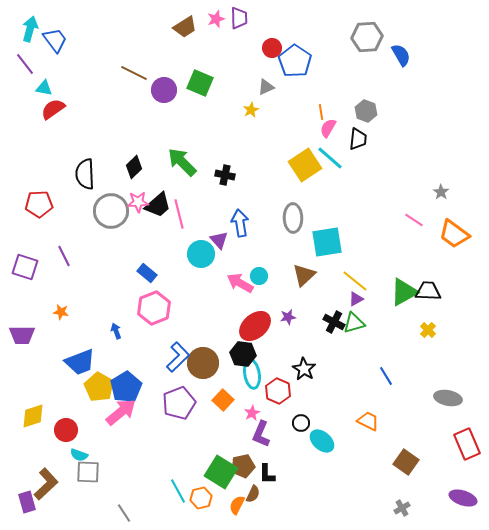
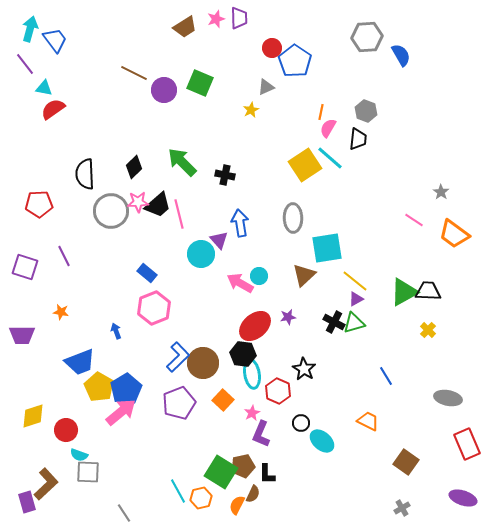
orange line at (321, 112): rotated 21 degrees clockwise
cyan square at (327, 242): moved 6 px down
blue pentagon at (126, 387): moved 2 px down
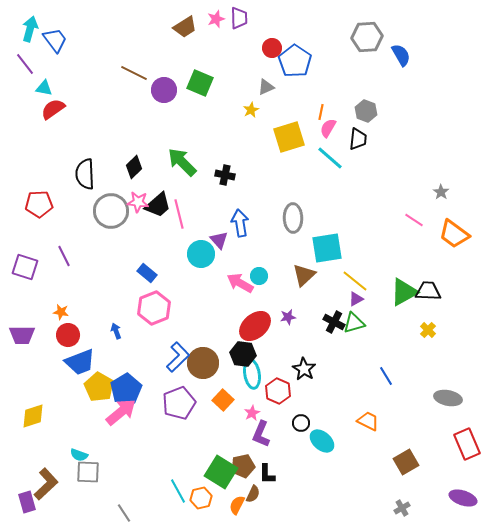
yellow square at (305, 165): moved 16 px left, 28 px up; rotated 16 degrees clockwise
pink star at (138, 202): rotated 10 degrees clockwise
red circle at (66, 430): moved 2 px right, 95 px up
brown square at (406, 462): rotated 25 degrees clockwise
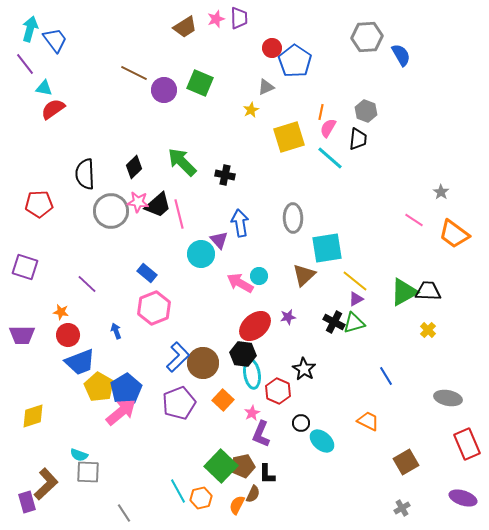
purple line at (64, 256): moved 23 px right, 28 px down; rotated 20 degrees counterclockwise
green square at (221, 472): moved 6 px up; rotated 12 degrees clockwise
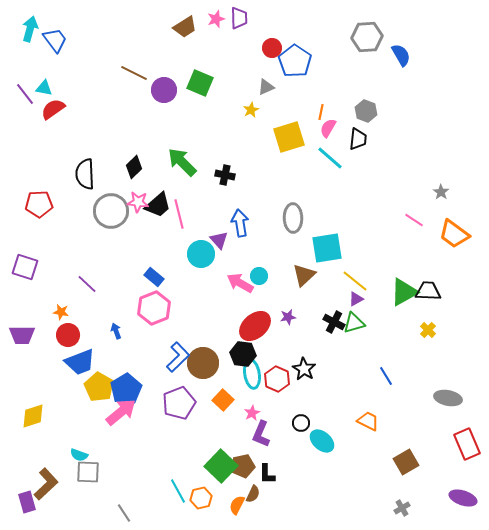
purple line at (25, 64): moved 30 px down
blue rectangle at (147, 273): moved 7 px right, 4 px down
red hexagon at (278, 391): moved 1 px left, 12 px up
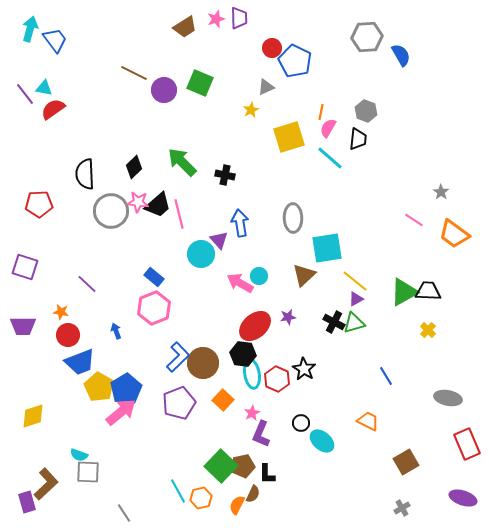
blue pentagon at (295, 61): rotated 8 degrees counterclockwise
purple trapezoid at (22, 335): moved 1 px right, 9 px up
